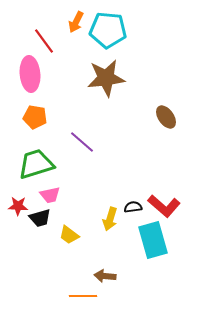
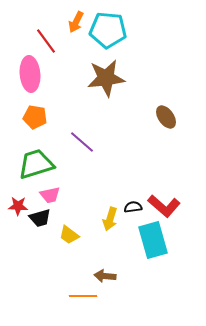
red line: moved 2 px right
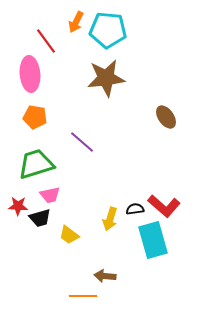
black semicircle: moved 2 px right, 2 px down
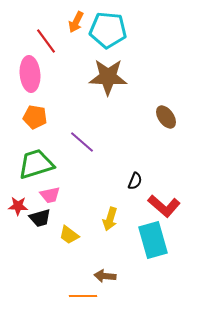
brown star: moved 2 px right, 1 px up; rotated 9 degrees clockwise
black semicircle: moved 28 px up; rotated 120 degrees clockwise
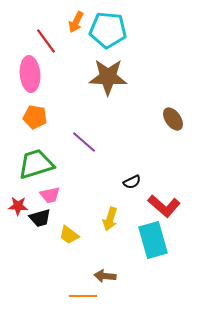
brown ellipse: moved 7 px right, 2 px down
purple line: moved 2 px right
black semicircle: moved 3 px left, 1 px down; rotated 42 degrees clockwise
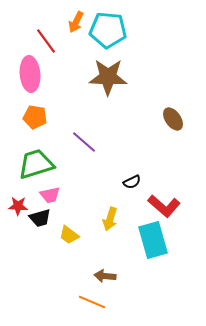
orange line: moved 9 px right, 6 px down; rotated 24 degrees clockwise
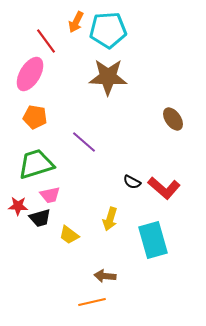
cyan pentagon: rotated 9 degrees counterclockwise
pink ellipse: rotated 36 degrees clockwise
black semicircle: rotated 54 degrees clockwise
red L-shape: moved 18 px up
orange line: rotated 36 degrees counterclockwise
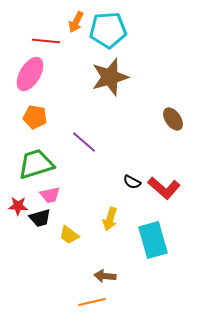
red line: rotated 48 degrees counterclockwise
brown star: moved 2 px right; rotated 18 degrees counterclockwise
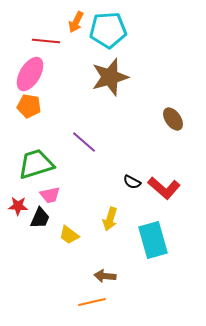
orange pentagon: moved 6 px left, 11 px up
black trapezoid: rotated 50 degrees counterclockwise
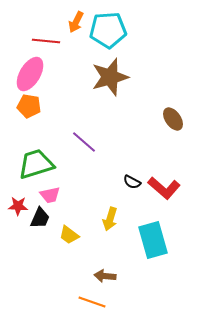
orange line: rotated 32 degrees clockwise
